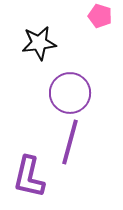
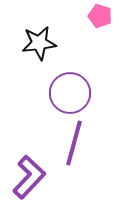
purple line: moved 4 px right, 1 px down
purple L-shape: rotated 150 degrees counterclockwise
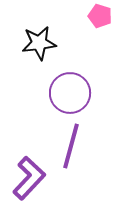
purple line: moved 3 px left, 3 px down
purple L-shape: moved 1 px down
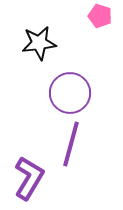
purple line: moved 2 px up
purple L-shape: rotated 12 degrees counterclockwise
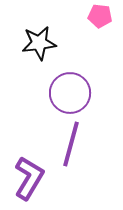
pink pentagon: rotated 10 degrees counterclockwise
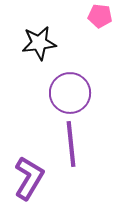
purple line: rotated 21 degrees counterclockwise
